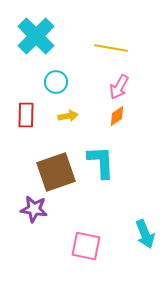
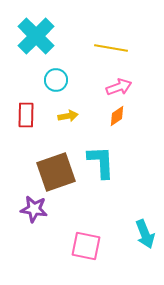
cyan circle: moved 2 px up
pink arrow: rotated 140 degrees counterclockwise
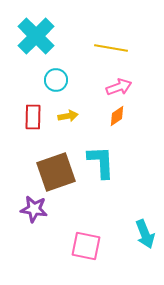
red rectangle: moved 7 px right, 2 px down
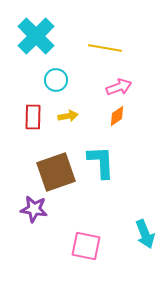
yellow line: moved 6 px left
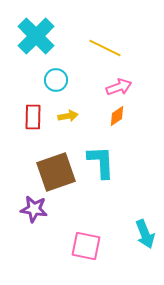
yellow line: rotated 16 degrees clockwise
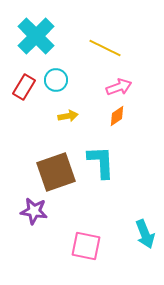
red rectangle: moved 9 px left, 30 px up; rotated 30 degrees clockwise
purple star: moved 2 px down
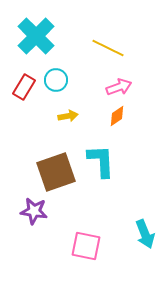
yellow line: moved 3 px right
cyan L-shape: moved 1 px up
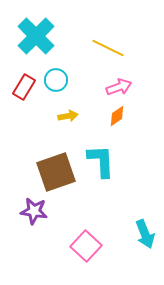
pink square: rotated 32 degrees clockwise
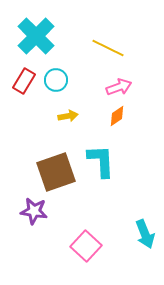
red rectangle: moved 6 px up
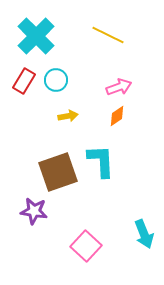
yellow line: moved 13 px up
brown square: moved 2 px right
cyan arrow: moved 1 px left
